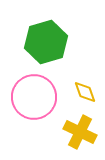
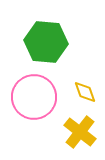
green hexagon: rotated 21 degrees clockwise
yellow cross: rotated 12 degrees clockwise
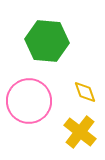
green hexagon: moved 1 px right, 1 px up
pink circle: moved 5 px left, 4 px down
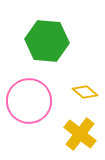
yellow diamond: rotated 30 degrees counterclockwise
yellow cross: moved 2 px down
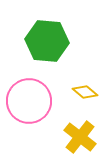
yellow cross: moved 3 px down
